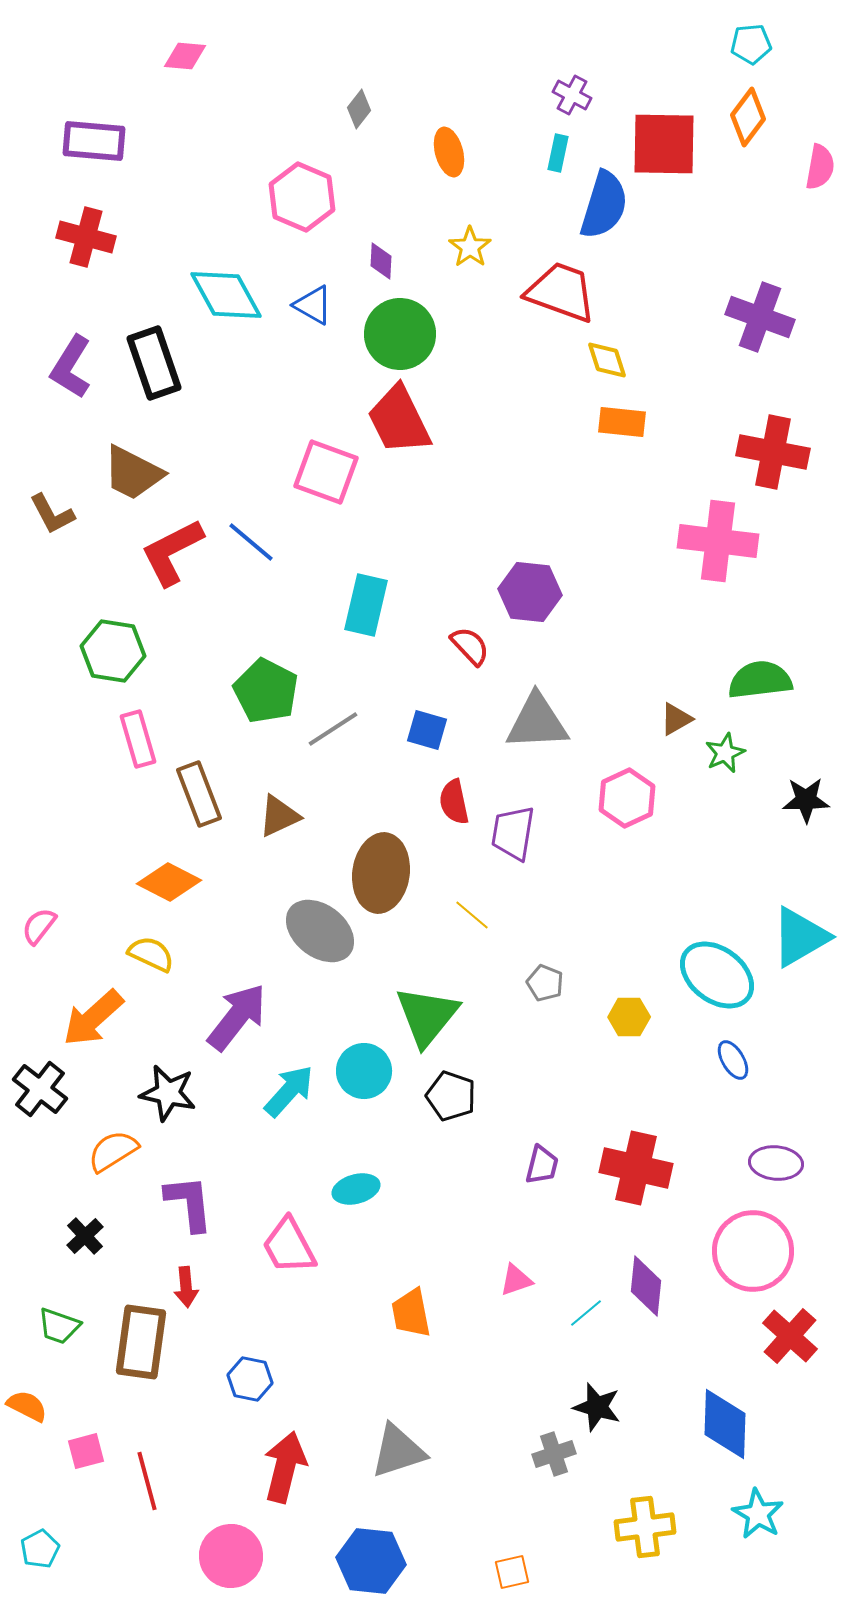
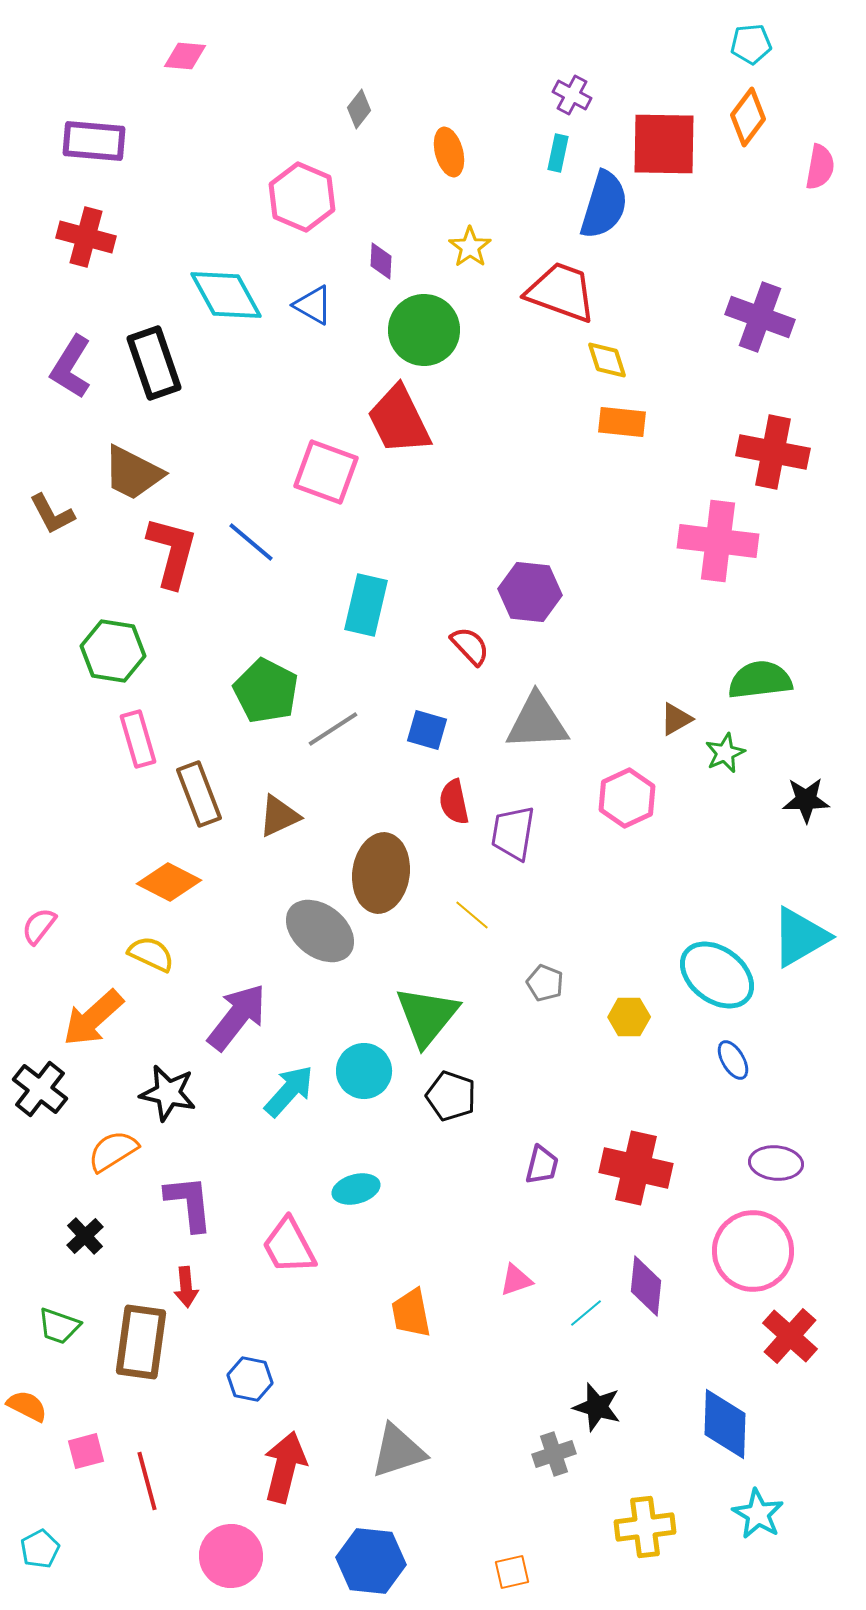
green circle at (400, 334): moved 24 px right, 4 px up
red L-shape at (172, 552): rotated 132 degrees clockwise
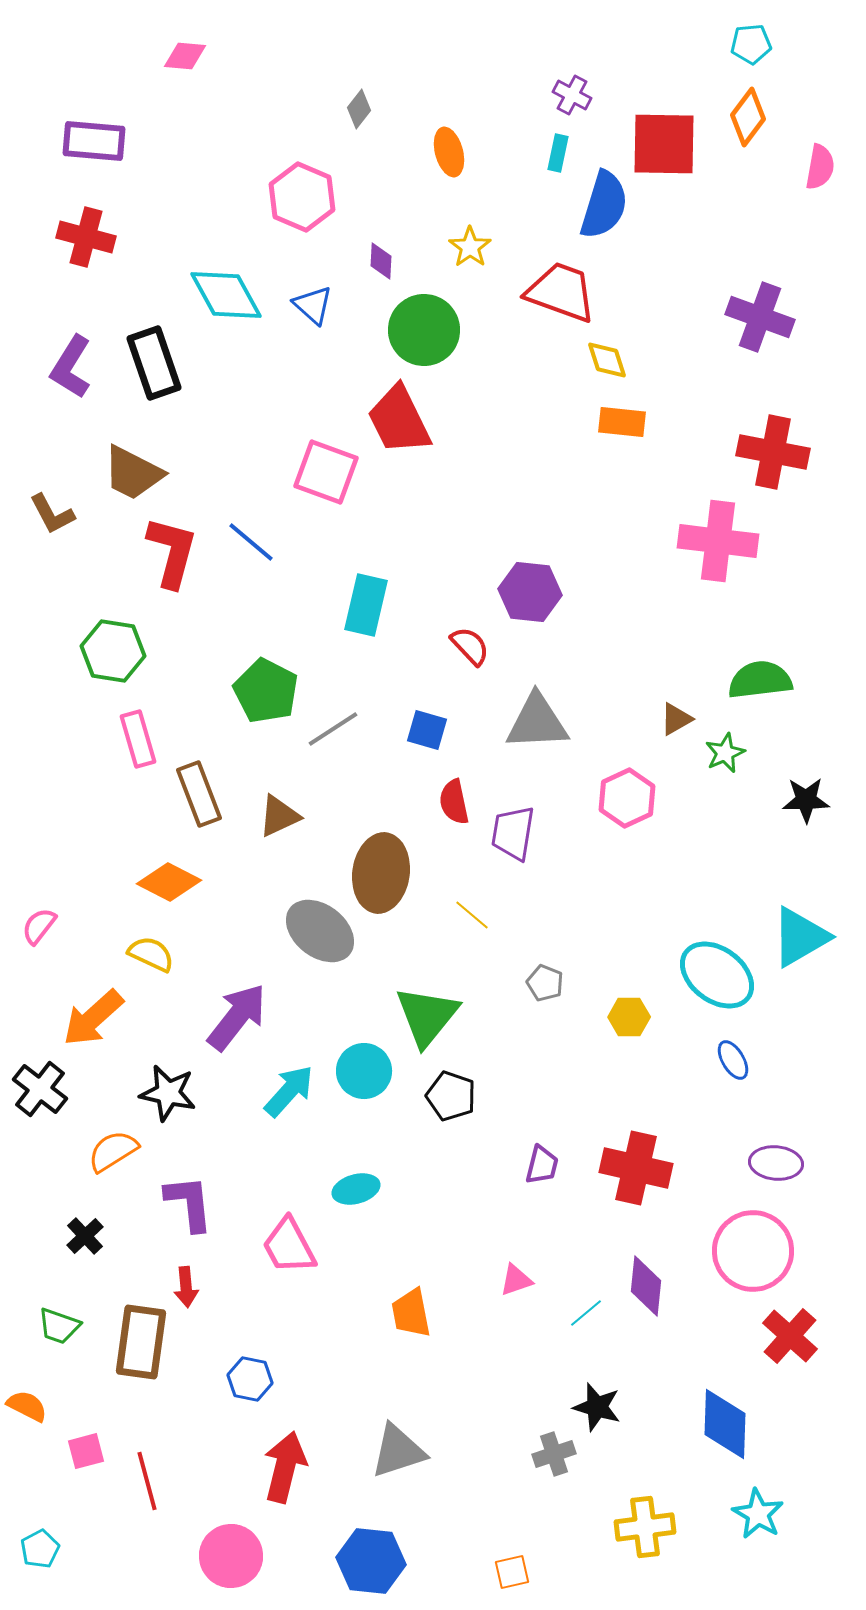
blue triangle at (313, 305): rotated 12 degrees clockwise
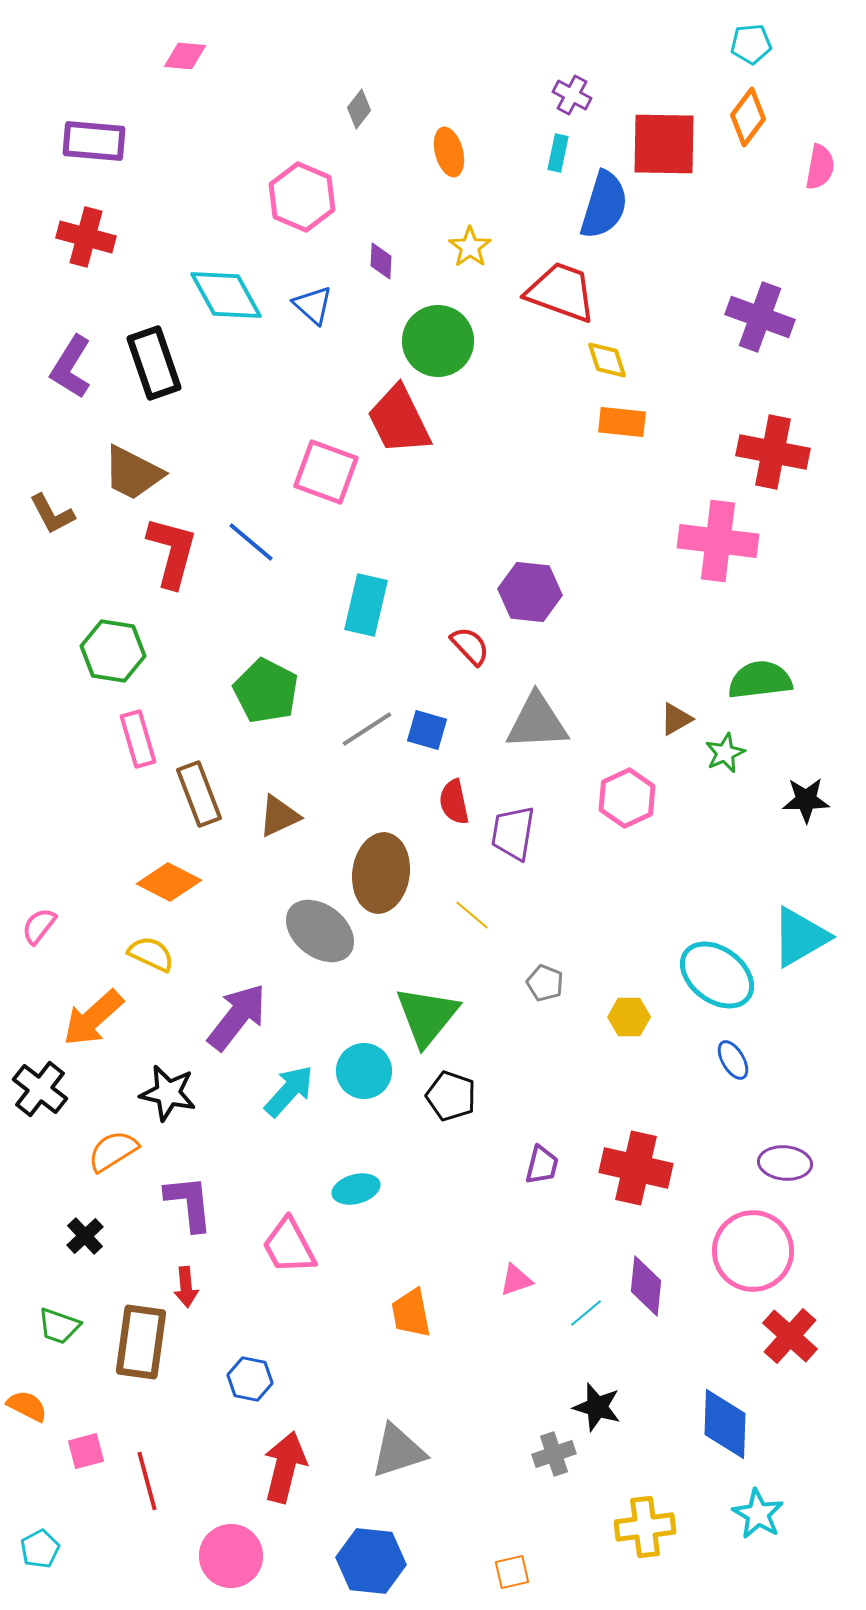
green circle at (424, 330): moved 14 px right, 11 px down
gray line at (333, 729): moved 34 px right
purple ellipse at (776, 1163): moved 9 px right
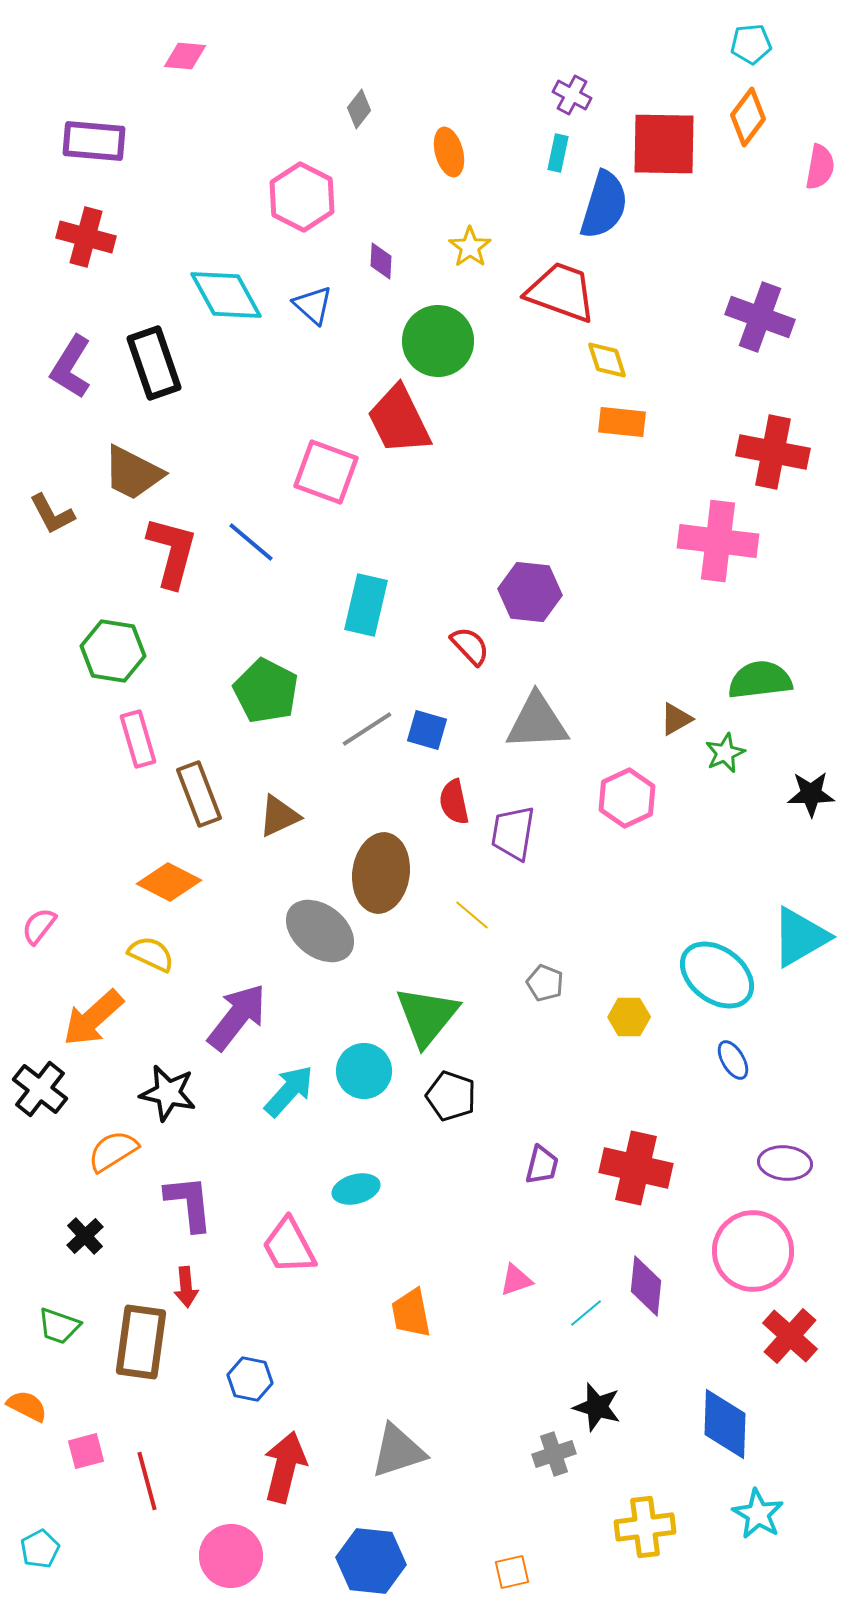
pink hexagon at (302, 197): rotated 4 degrees clockwise
black star at (806, 800): moved 5 px right, 6 px up
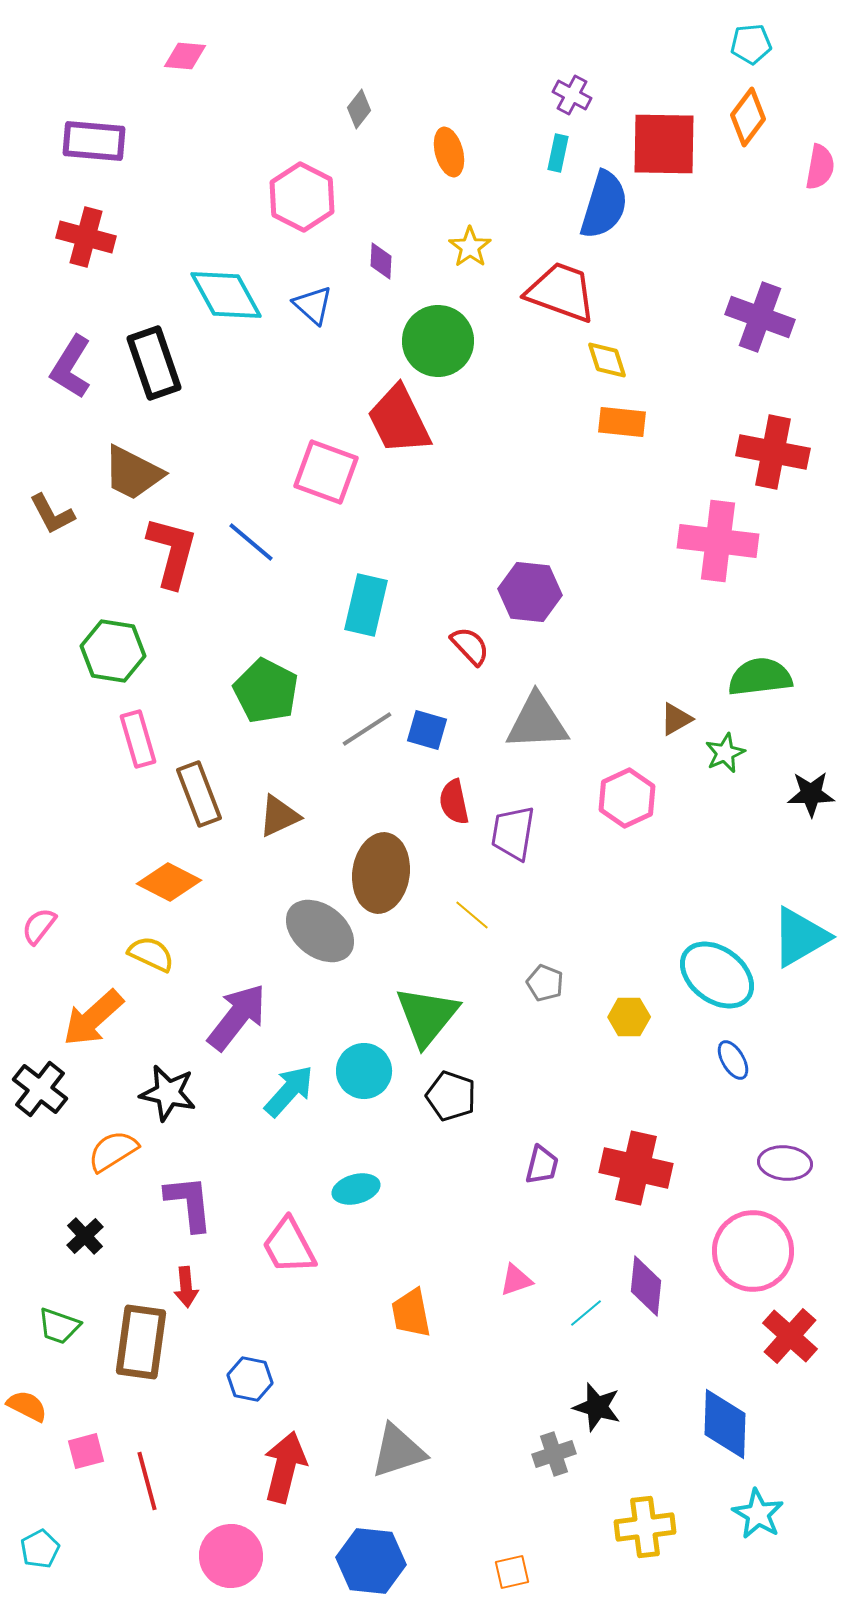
green semicircle at (760, 680): moved 3 px up
